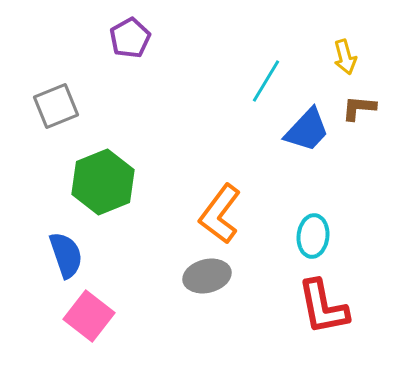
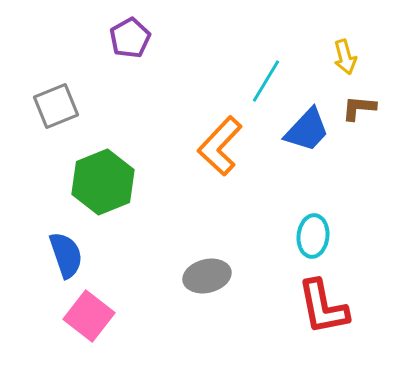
orange L-shape: moved 68 px up; rotated 6 degrees clockwise
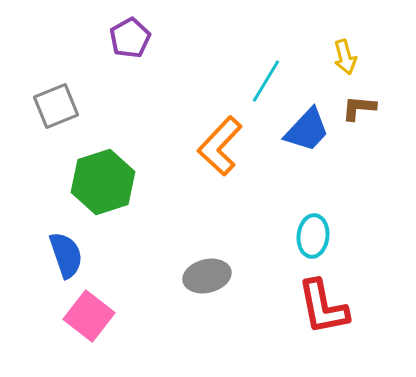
green hexagon: rotated 4 degrees clockwise
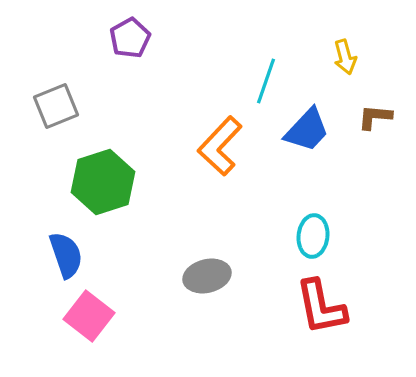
cyan line: rotated 12 degrees counterclockwise
brown L-shape: moved 16 px right, 9 px down
red L-shape: moved 2 px left
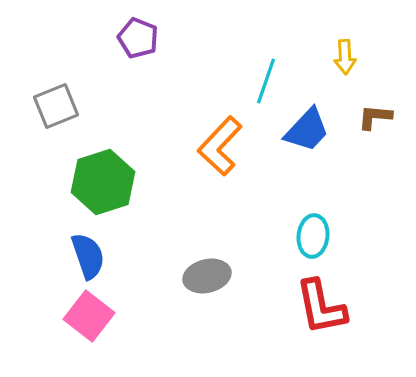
purple pentagon: moved 8 px right; rotated 21 degrees counterclockwise
yellow arrow: rotated 12 degrees clockwise
blue semicircle: moved 22 px right, 1 px down
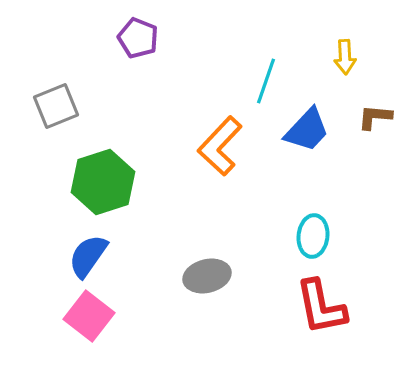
blue semicircle: rotated 126 degrees counterclockwise
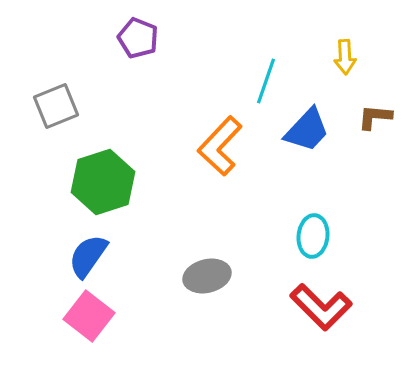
red L-shape: rotated 34 degrees counterclockwise
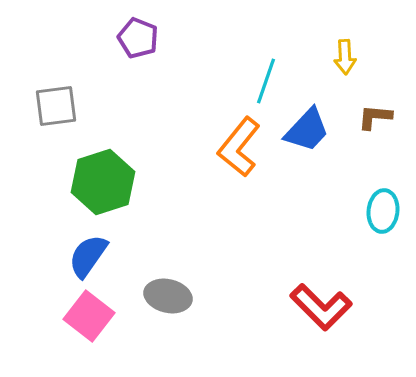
gray square: rotated 15 degrees clockwise
orange L-shape: moved 19 px right, 1 px down; rotated 4 degrees counterclockwise
cyan ellipse: moved 70 px right, 25 px up
gray ellipse: moved 39 px left, 20 px down; rotated 27 degrees clockwise
